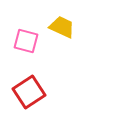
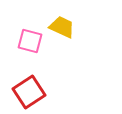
pink square: moved 4 px right
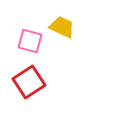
red square: moved 10 px up
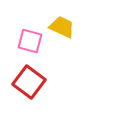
red square: rotated 20 degrees counterclockwise
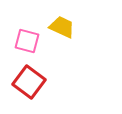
pink square: moved 3 px left
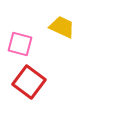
pink square: moved 7 px left, 3 px down
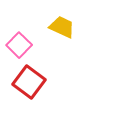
pink square: moved 1 px left, 1 px down; rotated 30 degrees clockwise
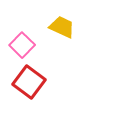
pink square: moved 3 px right
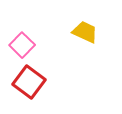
yellow trapezoid: moved 23 px right, 5 px down
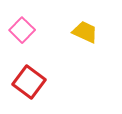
pink square: moved 15 px up
